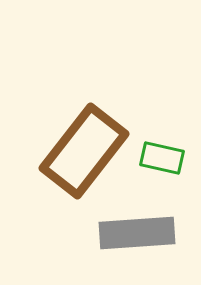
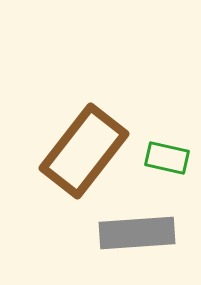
green rectangle: moved 5 px right
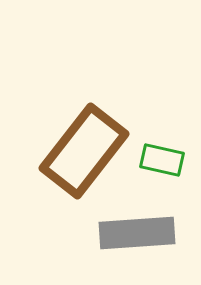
green rectangle: moved 5 px left, 2 px down
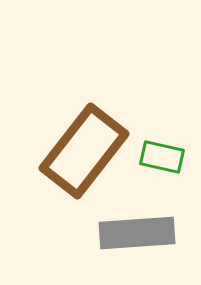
green rectangle: moved 3 px up
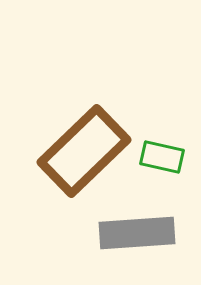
brown rectangle: rotated 8 degrees clockwise
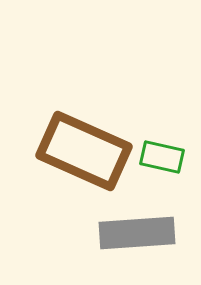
brown rectangle: rotated 68 degrees clockwise
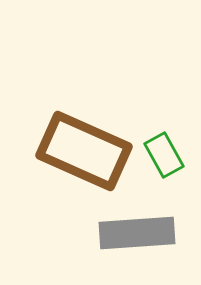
green rectangle: moved 2 px right, 2 px up; rotated 48 degrees clockwise
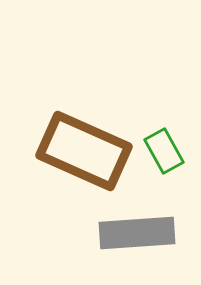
green rectangle: moved 4 px up
